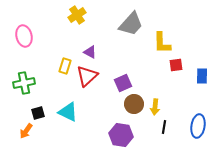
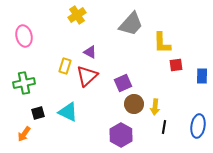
orange arrow: moved 2 px left, 3 px down
purple hexagon: rotated 20 degrees clockwise
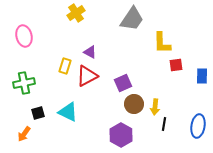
yellow cross: moved 1 px left, 2 px up
gray trapezoid: moved 1 px right, 5 px up; rotated 8 degrees counterclockwise
red triangle: rotated 15 degrees clockwise
black line: moved 3 px up
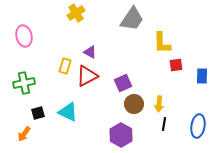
yellow arrow: moved 4 px right, 3 px up
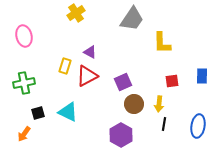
red square: moved 4 px left, 16 px down
purple square: moved 1 px up
